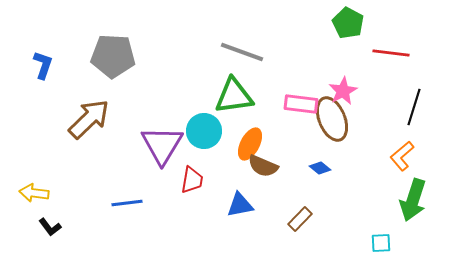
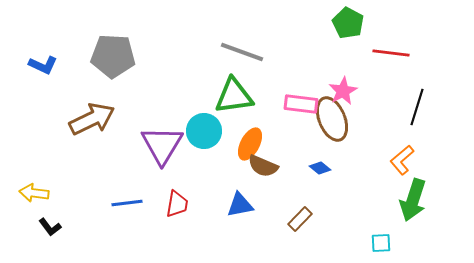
blue L-shape: rotated 96 degrees clockwise
black line: moved 3 px right
brown arrow: moved 3 px right; rotated 18 degrees clockwise
orange L-shape: moved 4 px down
red trapezoid: moved 15 px left, 24 px down
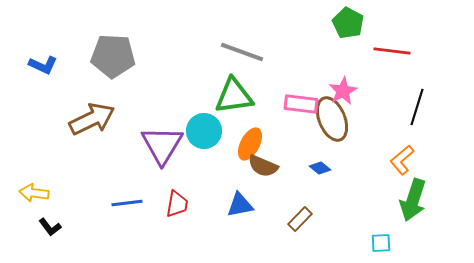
red line: moved 1 px right, 2 px up
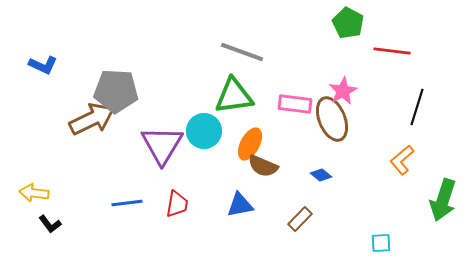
gray pentagon: moved 3 px right, 35 px down
pink rectangle: moved 6 px left
blue diamond: moved 1 px right, 7 px down
green arrow: moved 30 px right
black L-shape: moved 3 px up
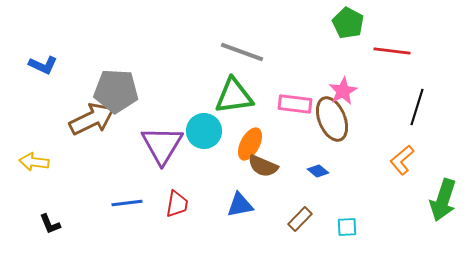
blue diamond: moved 3 px left, 4 px up
yellow arrow: moved 31 px up
black L-shape: rotated 15 degrees clockwise
cyan square: moved 34 px left, 16 px up
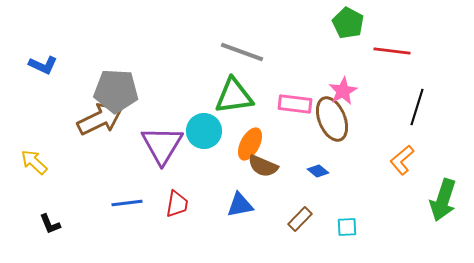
brown arrow: moved 8 px right
yellow arrow: rotated 36 degrees clockwise
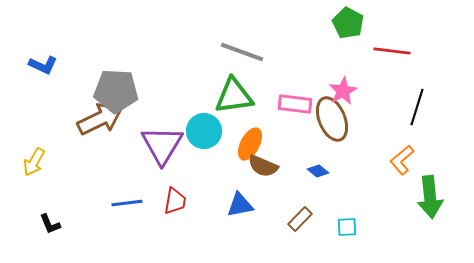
yellow arrow: rotated 104 degrees counterclockwise
green arrow: moved 13 px left, 3 px up; rotated 24 degrees counterclockwise
red trapezoid: moved 2 px left, 3 px up
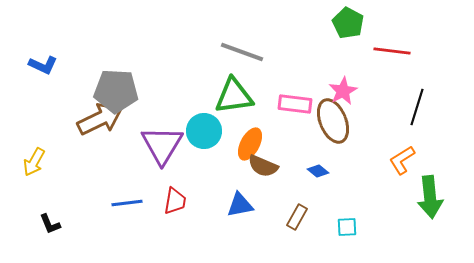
brown ellipse: moved 1 px right, 2 px down
orange L-shape: rotated 8 degrees clockwise
brown rectangle: moved 3 px left, 2 px up; rotated 15 degrees counterclockwise
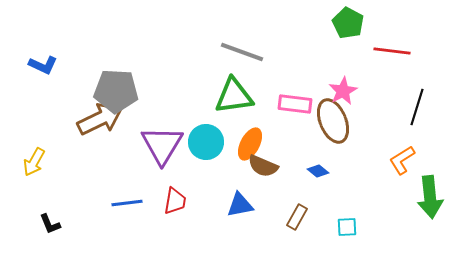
cyan circle: moved 2 px right, 11 px down
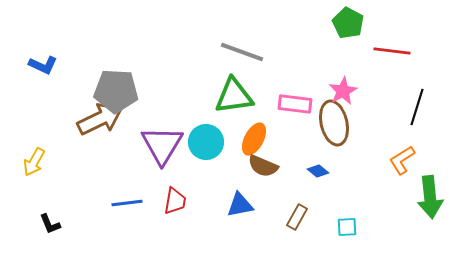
brown ellipse: moved 1 px right, 2 px down; rotated 9 degrees clockwise
orange ellipse: moved 4 px right, 5 px up
